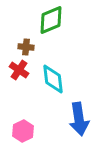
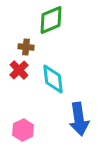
red cross: rotated 12 degrees clockwise
pink hexagon: moved 1 px up
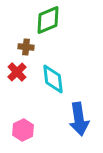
green diamond: moved 3 px left
red cross: moved 2 px left, 2 px down
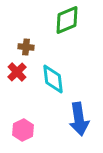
green diamond: moved 19 px right
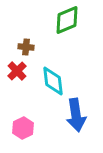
red cross: moved 1 px up
cyan diamond: moved 2 px down
blue arrow: moved 3 px left, 4 px up
pink hexagon: moved 2 px up
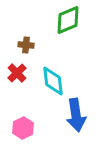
green diamond: moved 1 px right
brown cross: moved 2 px up
red cross: moved 2 px down
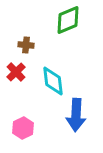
red cross: moved 1 px left, 1 px up
blue arrow: rotated 12 degrees clockwise
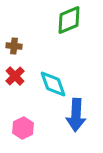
green diamond: moved 1 px right
brown cross: moved 12 px left, 1 px down
red cross: moved 1 px left, 4 px down
cyan diamond: moved 3 px down; rotated 12 degrees counterclockwise
